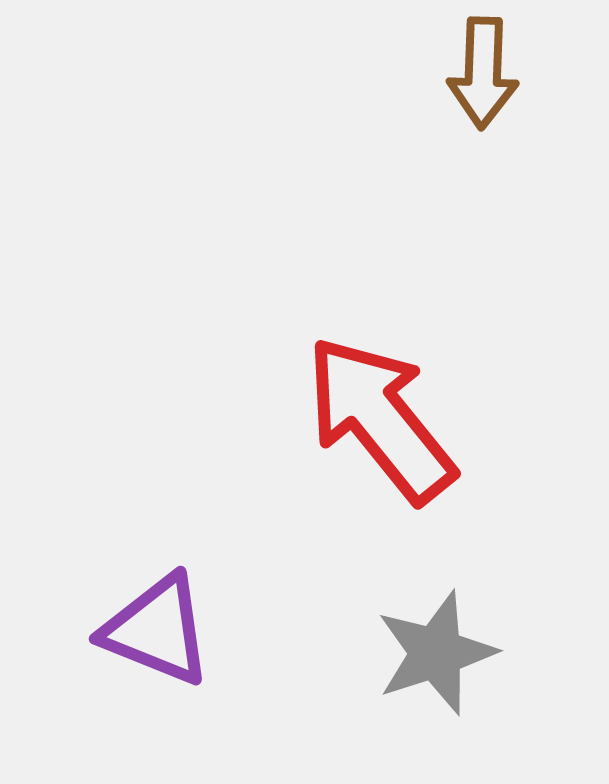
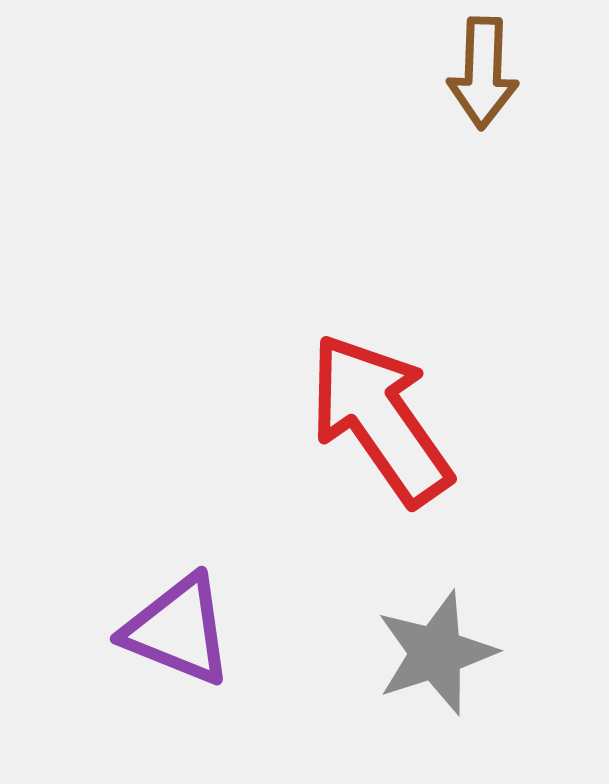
red arrow: rotated 4 degrees clockwise
purple triangle: moved 21 px right
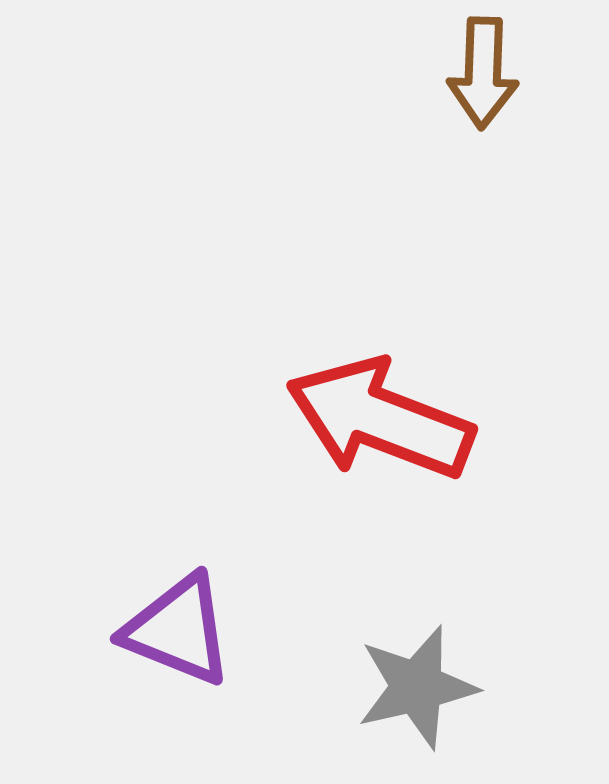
red arrow: rotated 34 degrees counterclockwise
gray star: moved 19 px left, 34 px down; rotated 5 degrees clockwise
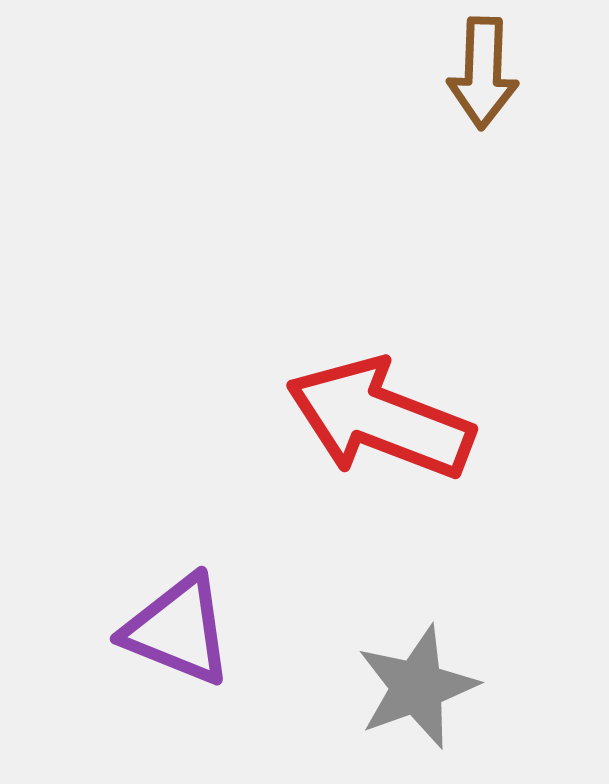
gray star: rotated 7 degrees counterclockwise
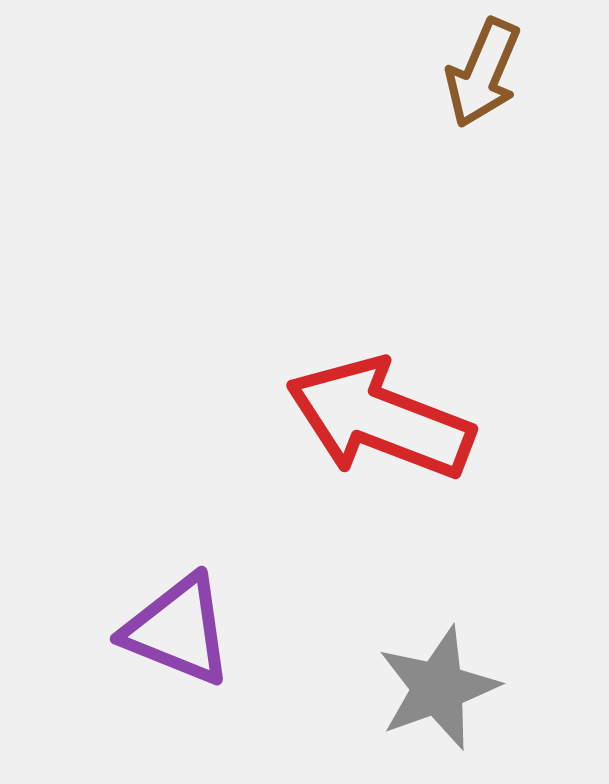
brown arrow: rotated 21 degrees clockwise
gray star: moved 21 px right, 1 px down
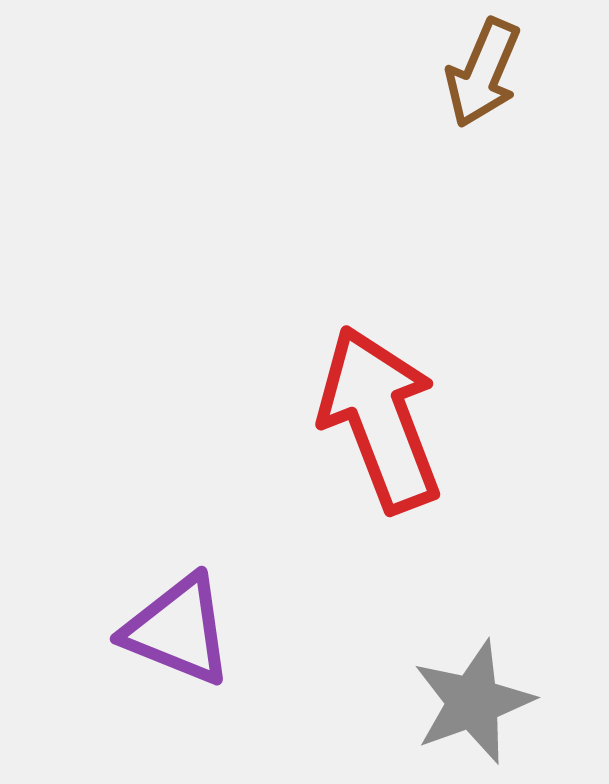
red arrow: rotated 48 degrees clockwise
gray star: moved 35 px right, 14 px down
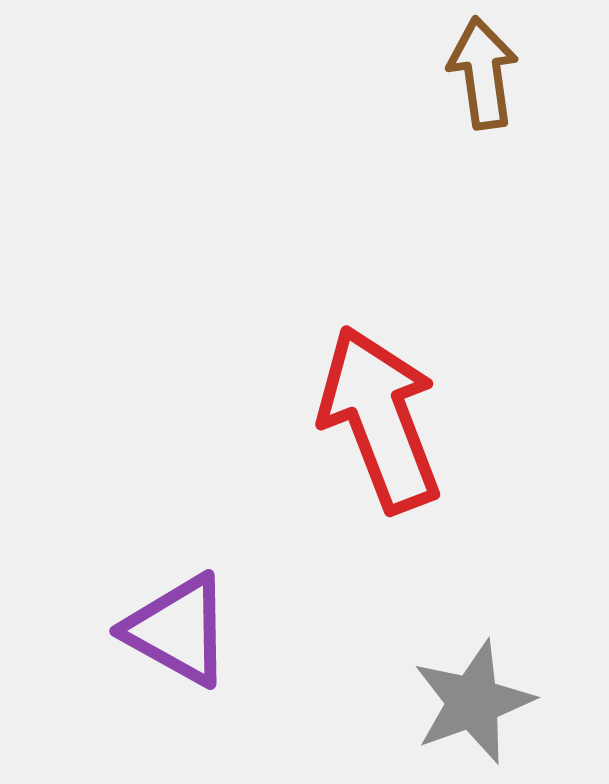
brown arrow: rotated 149 degrees clockwise
purple triangle: rotated 7 degrees clockwise
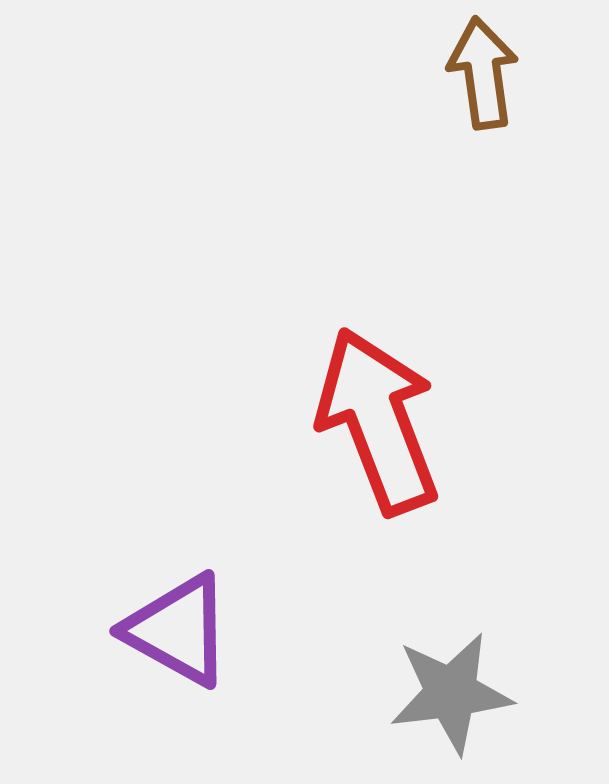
red arrow: moved 2 px left, 2 px down
gray star: moved 22 px left, 9 px up; rotated 13 degrees clockwise
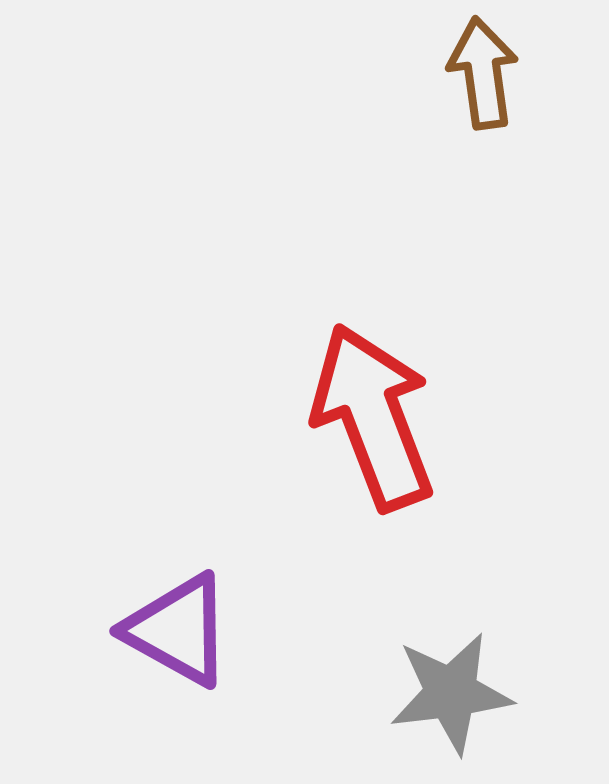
red arrow: moved 5 px left, 4 px up
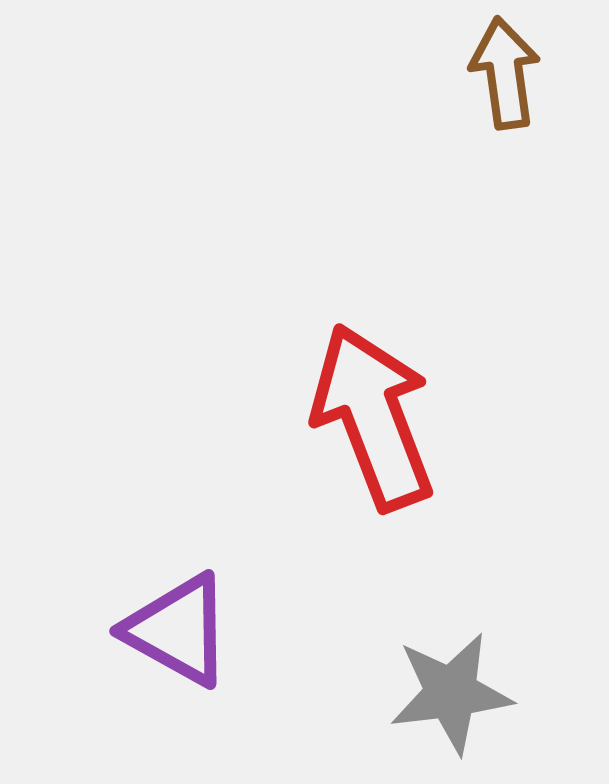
brown arrow: moved 22 px right
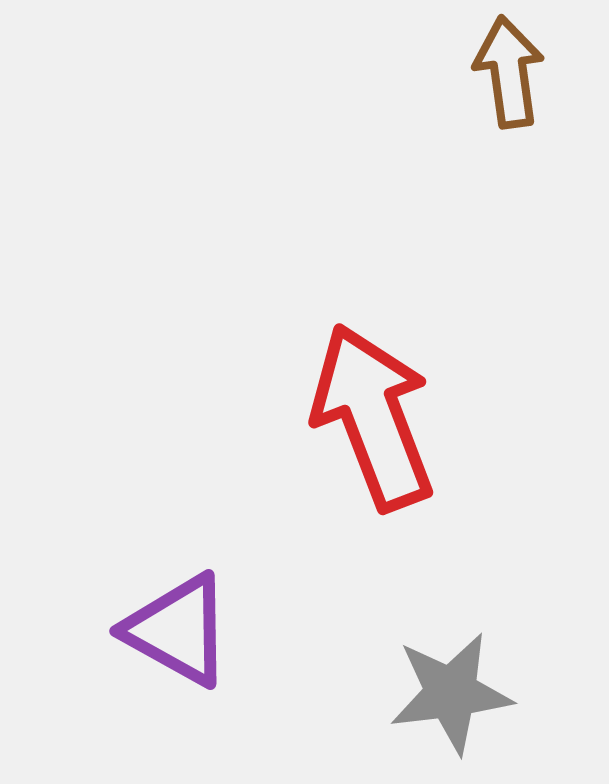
brown arrow: moved 4 px right, 1 px up
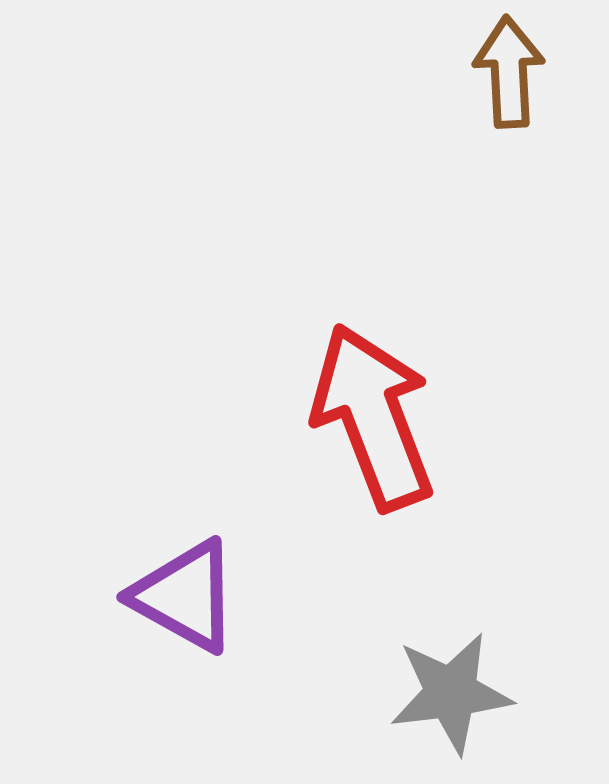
brown arrow: rotated 5 degrees clockwise
purple triangle: moved 7 px right, 34 px up
